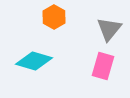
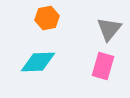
orange hexagon: moved 7 px left, 1 px down; rotated 20 degrees clockwise
cyan diamond: moved 4 px right, 1 px down; rotated 18 degrees counterclockwise
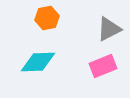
gray triangle: rotated 24 degrees clockwise
pink rectangle: rotated 52 degrees clockwise
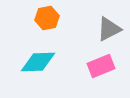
pink rectangle: moved 2 px left
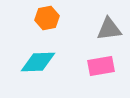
gray triangle: rotated 20 degrees clockwise
pink rectangle: rotated 12 degrees clockwise
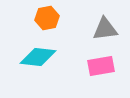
gray triangle: moved 4 px left
cyan diamond: moved 5 px up; rotated 9 degrees clockwise
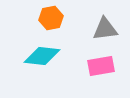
orange hexagon: moved 4 px right
cyan diamond: moved 4 px right, 1 px up
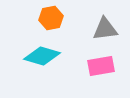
cyan diamond: rotated 9 degrees clockwise
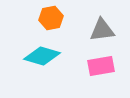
gray triangle: moved 3 px left, 1 px down
